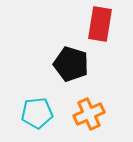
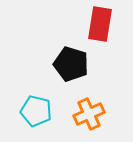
cyan pentagon: moved 1 px left, 2 px up; rotated 20 degrees clockwise
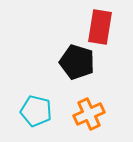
red rectangle: moved 3 px down
black pentagon: moved 6 px right, 2 px up
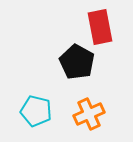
red rectangle: rotated 20 degrees counterclockwise
black pentagon: rotated 12 degrees clockwise
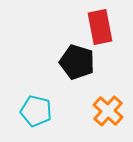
black pentagon: rotated 12 degrees counterclockwise
orange cross: moved 19 px right, 3 px up; rotated 24 degrees counterclockwise
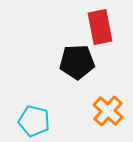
black pentagon: rotated 20 degrees counterclockwise
cyan pentagon: moved 2 px left, 10 px down
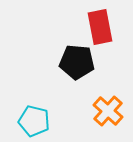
black pentagon: rotated 8 degrees clockwise
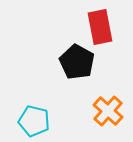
black pentagon: rotated 24 degrees clockwise
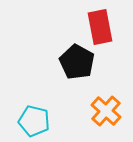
orange cross: moved 2 px left
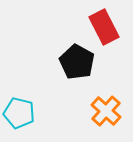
red rectangle: moved 4 px right; rotated 16 degrees counterclockwise
cyan pentagon: moved 15 px left, 8 px up
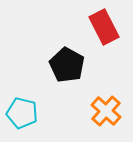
black pentagon: moved 10 px left, 3 px down
cyan pentagon: moved 3 px right
